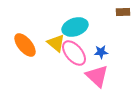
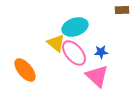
brown rectangle: moved 1 px left, 2 px up
orange ellipse: moved 25 px down
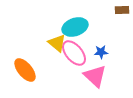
yellow triangle: moved 1 px right
pink triangle: moved 2 px left
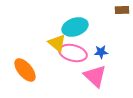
pink ellipse: moved 1 px left; rotated 36 degrees counterclockwise
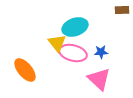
yellow triangle: rotated 12 degrees clockwise
pink triangle: moved 4 px right, 3 px down
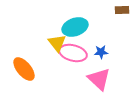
orange ellipse: moved 1 px left, 1 px up
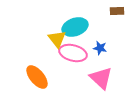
brown rectangle: moved 5 px left, 1 px down
yellow triangle: moved 4 px up
blue star: moved 1 px left, 4 px up; rotated 16 degrees clockwise
orange ellipse: moved 13 px right, 8 px down
pink triangle: moved 2 px right, 1 px up
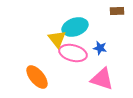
pink triangle: moved 1 px right, 1 px down; rotated 25 degrees counterclockwise
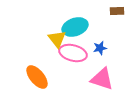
blue star: rotated 24 degrees counterclockwise
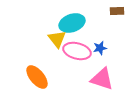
cyan ellipse: moved 3 px left, 4 px up
pink ellipse: moved 4 px right, 2 px up
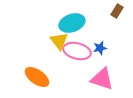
brown rectangle: rotated 56 degrees counterclockwise
yellow triangle: moved 2 px right, 2 px down
orange ellipse: rotated 15 degrees counterclockwise
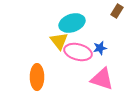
pink ellipse: moved 1 px right, 1 px down
orange ellipse: rotated 55 degrees clockwise
